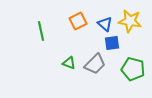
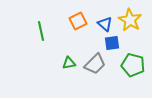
yellow star: moved 1 px up; rotated 20 degrees clockwise
green triangle: rotated 32 degrees counterclockwise
green pentagon: moved 4 px up
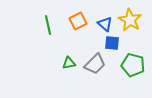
green line: moved 7 px right, 6 px up
blue square: rotated 14 degrees clockwise
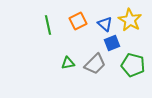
blue square: rotated 28 degrees counterclockwise
green triangle: moved 1 px left
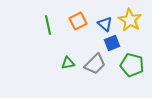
green pentagon: moved 1 px left
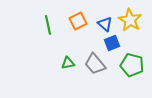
gray trapezoid: rotated 95 degrees clockwise
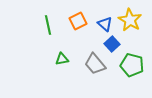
blue square: moved 1 px down; rotated 21 degrees counterclockwise
green triangle: moved 6 px left, 4 px up
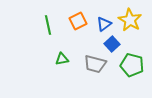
blue triangle: moved 1 px left; rotated 42 degrees clockwise
gray trapezoid: rotated 35 degrees counterclockwise
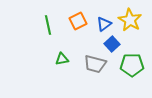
green pentagon: rotated 15 degrees counterclockwise
